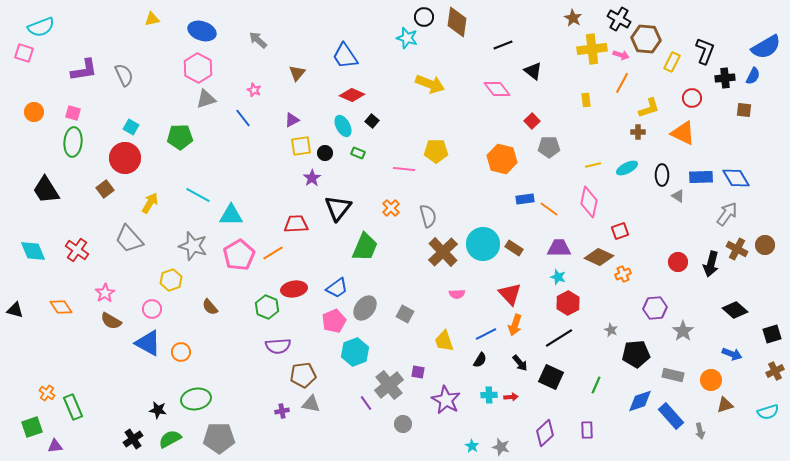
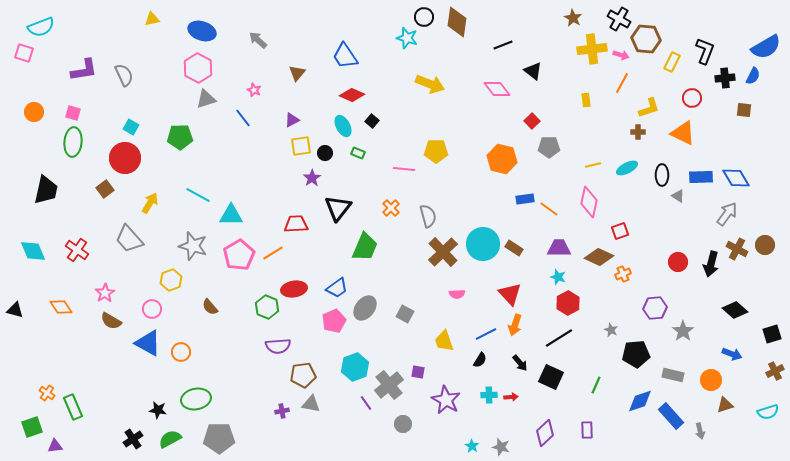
black trapezoid at (46, 190): rotated 136 degrees counterclockwise
cyan hexagon at (355, 352): moved 15 px down
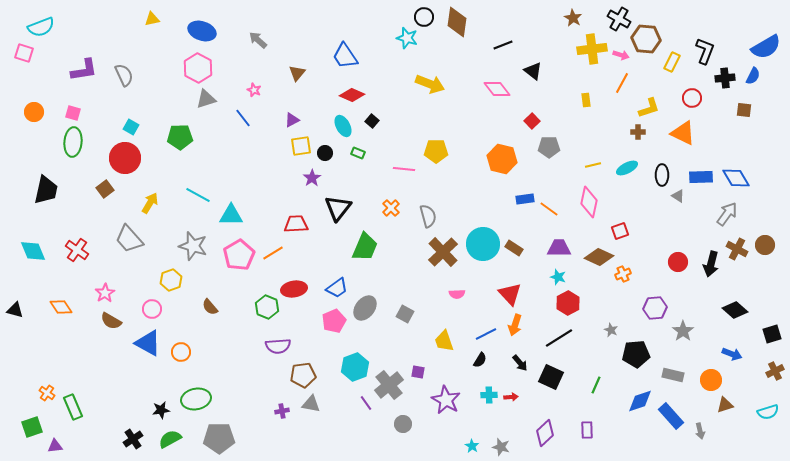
black star at (158, 410): moved 3 px right; rotated 18 degrees counterclockwise
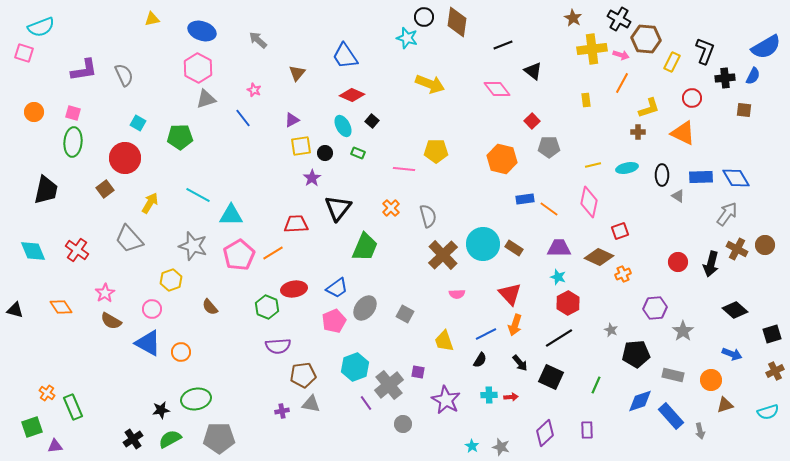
cyan square at (131, 127): moved 7 px right, 4 px up
cyan ellipse at (627, 168): rotated 15 degrees clockwise
brown cross at (443, 252): moved 3 px down
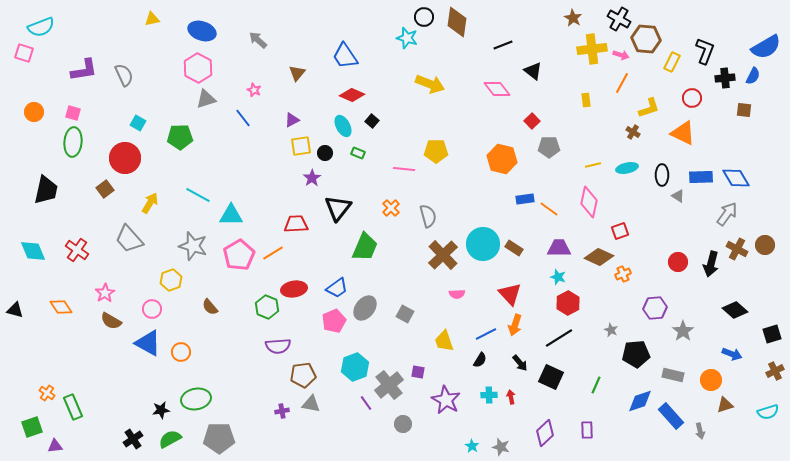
brown cross at (638, 132): moved 5 px left; rotated 32 degrees clockwise
red arrow at (511, 397): rotated 96 degrees counterclockwise
